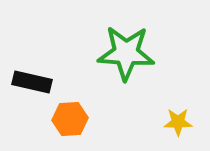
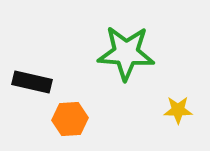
yellow star: moved 12 px up
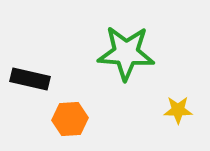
black rectangle: moved 2 px left, 3 px up
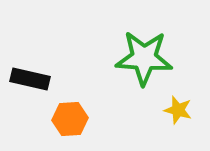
green star: moved 18 px right, 5 px down
yellow star: rotated 16 degrees clockwise
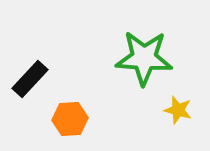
black rectangle: rotated 60 degrees counterclockwise
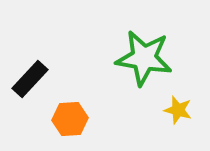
green star: rotated 6 degrees clockwise
